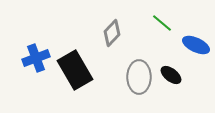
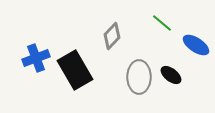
gray diamond: moved 3 px down
blue ellipse: rotated 8 degrees clockwise
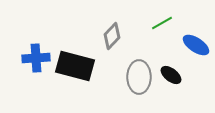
green line: rotated 70 degrees counterclockwise
blue cross: rotated 16 degrees clockwise
black rectangle: moved 4 px up; rotated 45 degrees counterclockwise
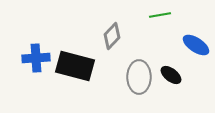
green line: moved 2 px left, 8 px up; rotated 20 degrees clockwise
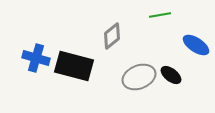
gray diamond: rotated 8 degrees clockwise
blue cross: rotated 20 degrees clockwise
black rectangle: moved 1 px left
gray ellipse: rotated 68 degrees clockwise
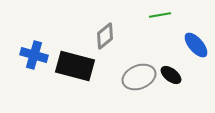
gray diamond: moved 7 px left
blue ellipse: rotated 16 degrees clockwise
blue cross: moved 2 px left, 3 px up
black rectangle: moved 1 px right
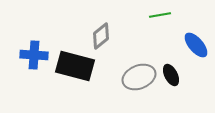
gray diamond: moved 4 px left
blue cross: rotated 12 degrees counterclockwise
black ellipse: rotated 25 degrees clockwise
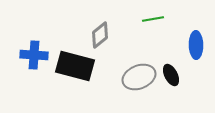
green line: moved 7 px left, 4 px down
gray diamond: moved 1 px left, 1 px up
blue ellipse: rotated 40 degrees clockwise
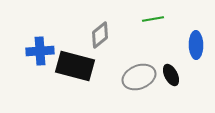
blue cross: moved 6 px right, 4 px up; rotated 8 degrees counterclockwise
